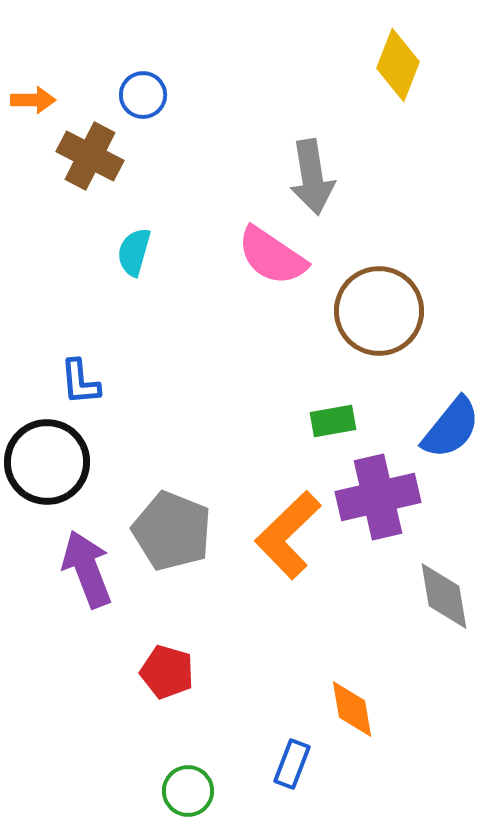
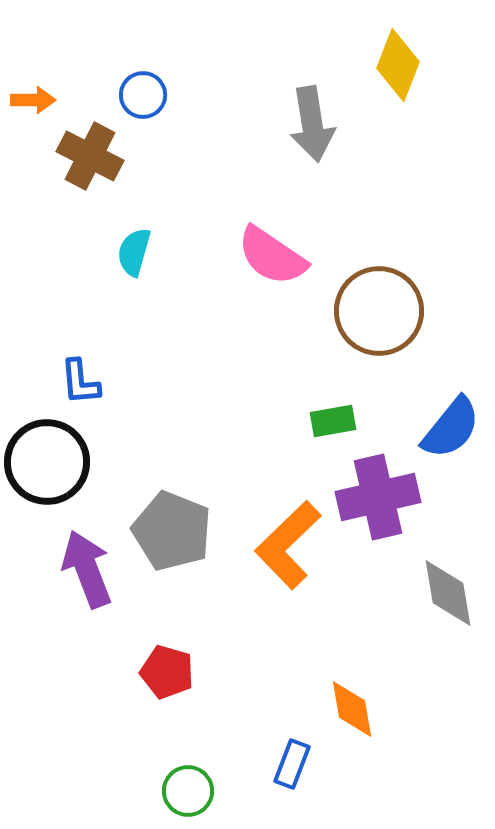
gray arrow: moved 53 px up
orange L-shape: moved 10 px down
gray diamond: moved 4 px right, 3 px up
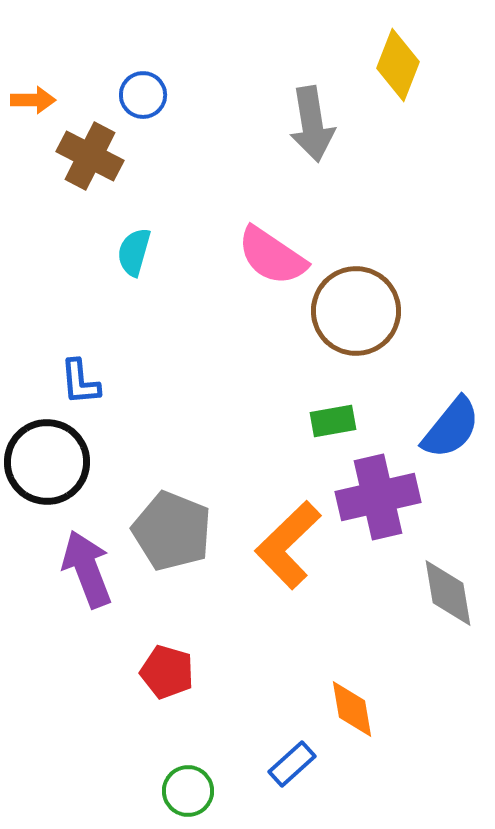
brown circle: moved 23 px left
blue rectangle: rotated 27 degrees clockwise
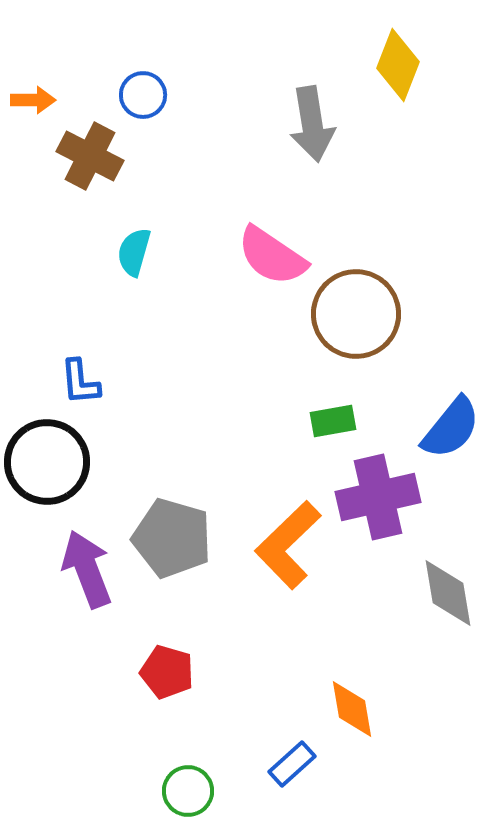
brown circle: moved 3 px down
gray pentagon: moved 7 px down; rotated 6 degrees counterclockwise
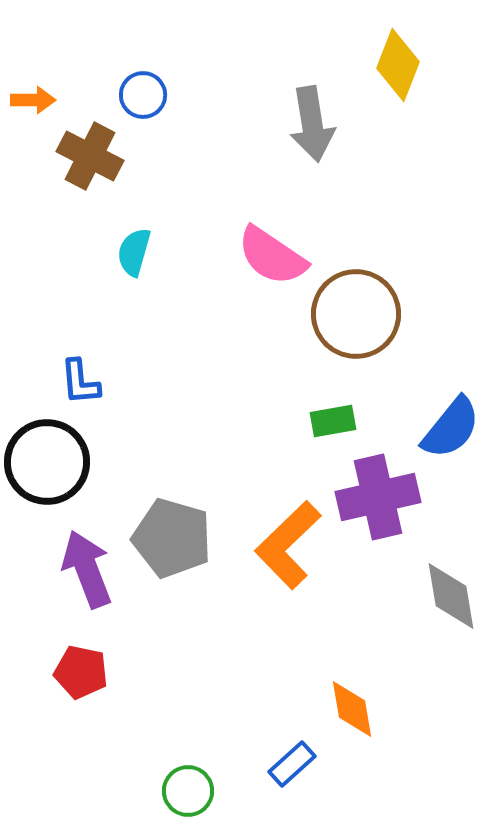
gray diamond: moved 3 px right, 3 px down
red pentagon: moved 86 px left; rotated 4 degrees counterclockwise
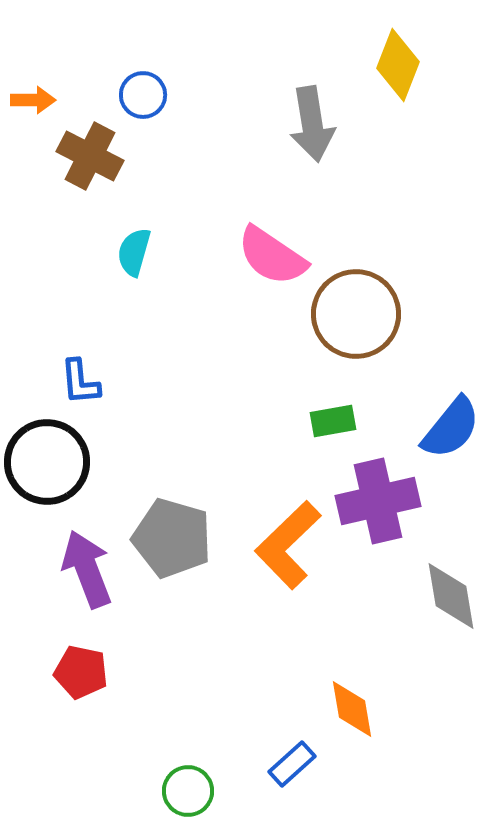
purple cross: moved 4 px down
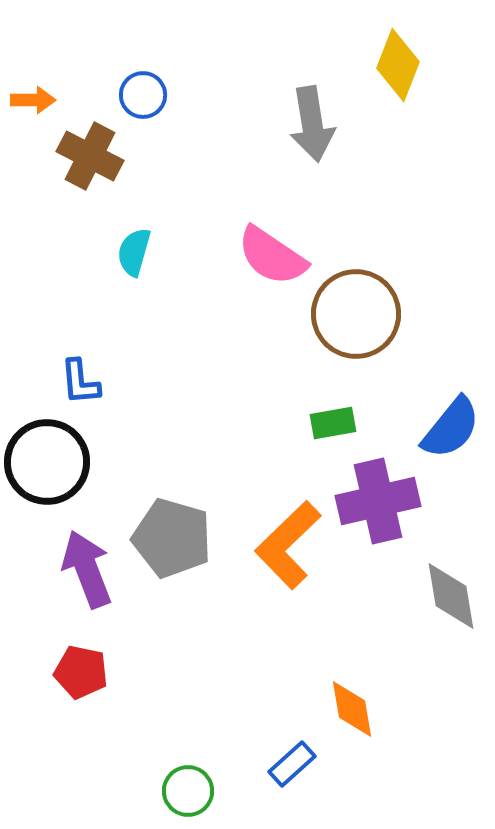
green rectangle: moved 2 px down
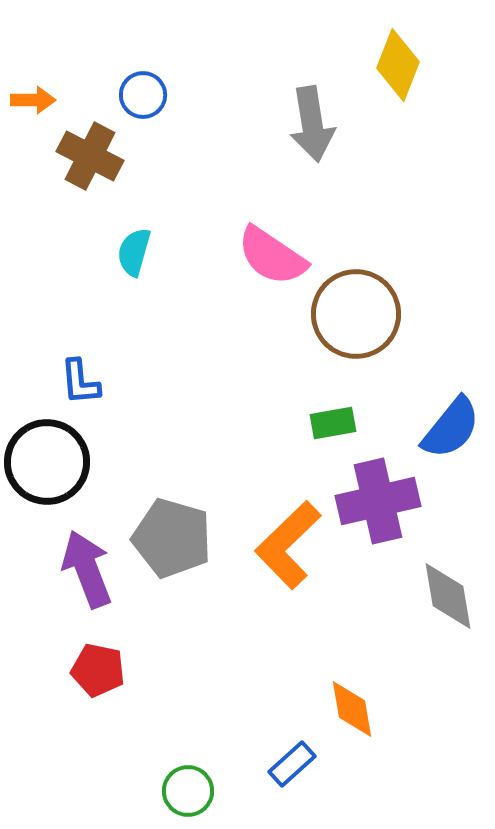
gray diamond: moved 3 px left
red pentagon: moved 17 px right, 2 px up
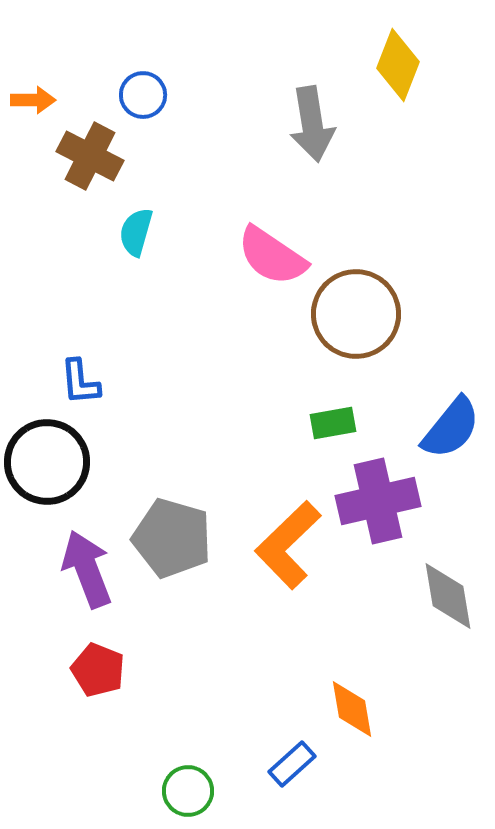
cyan semicircle: moved 2 px right, 20 px up
red pentagon: rotated 10 degrees clockwise
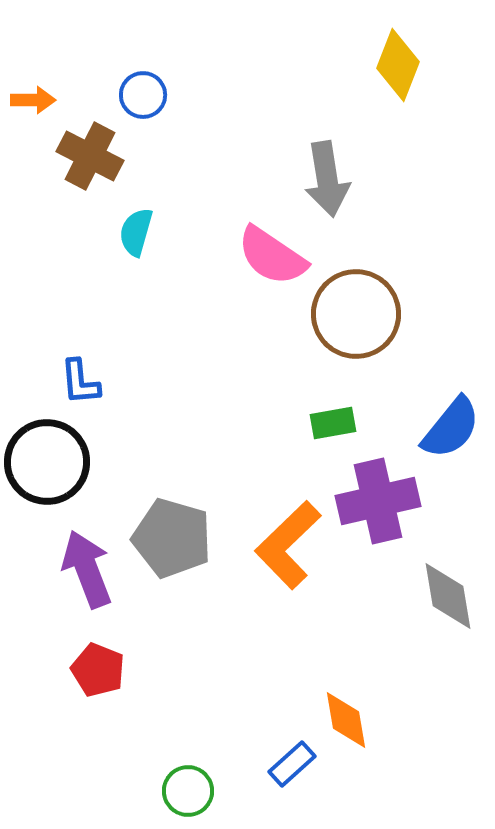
gray arrow: moved 15 px right, 55 px down
orange diamond: moved 6 px left, 11 px down
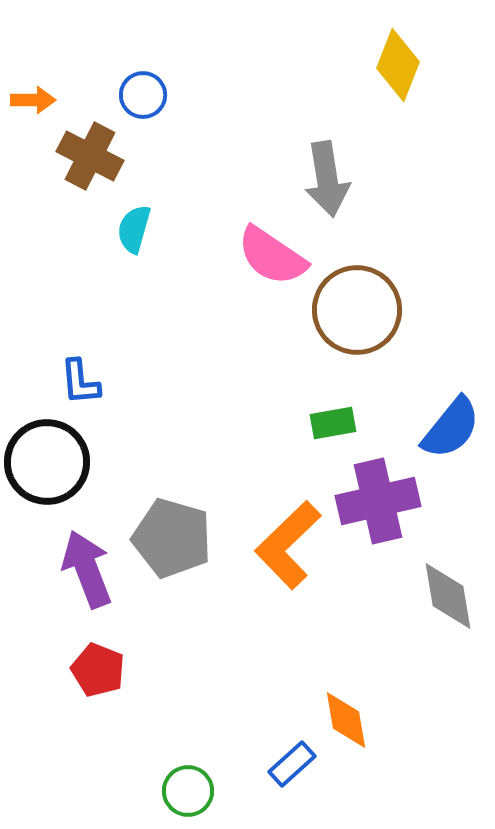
cyan semicircle: moved 2 px left, 3 px up
brown circle: moved 1 px right, 4 px up
